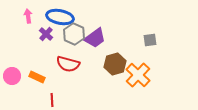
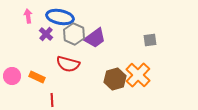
brown hexagon: moved 15 px down
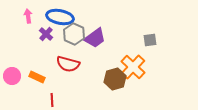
orange cross: moved 5 px left, 8 px up
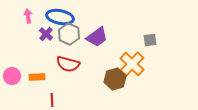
gray hexagon: moved 5 px left
purple trapezoid: moved 2 px right, 1 px up
orange cross: moved 1 px left, 3 px up
orange rectangle: rotated 28 degrees counterclockwise
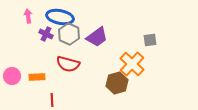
purple cross: rotated 16 degrees counterclockwise
brown hexagon: moved 2 px right, 4 px down
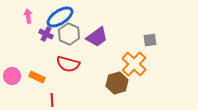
blue ellipse: rotated 44 degrees counterclockwise
orange cross: moved 2 px right
orange rectangle: rotated 28 degrees clockwise
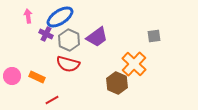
gray hexagon: moved 6 px down
gray square: moved 4 px right, 4 px up
brown hexagon: rotated 20 degrees counterclockwise
red line: rotated 64 degrees clockwise
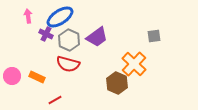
red line: moved 3 px right
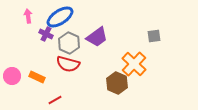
gray hexagon: moved 3 px down
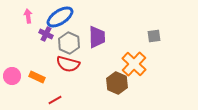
purple trapezoid: rotated 55 degrees counterclockwise
